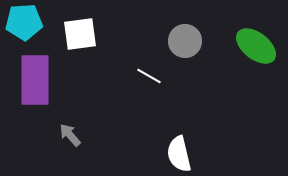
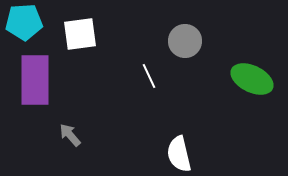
green ellipse: moved 4 px left, 33 px down; rotated 12 degrees counterclockwise
white line: rotated 35 degrees clockwise
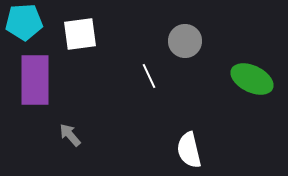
white semicircle: moved 10 px right, 4 px up
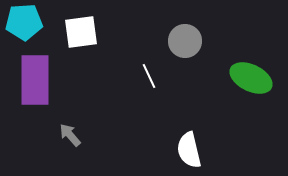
white square: moved 1 px right, 2 px up
green ellipse: moved 1 px left, 1 px up
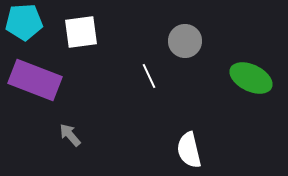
purple rectangle: rotated 69 degrees counterclockwise
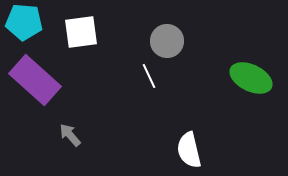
cyan pentagon: rotated 9 degrees clockwise
gray circle: moved 18 px left
purple rectangle: rotated 21 degrees clockwise
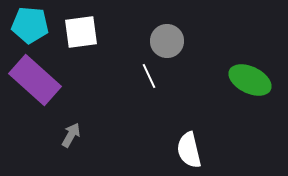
cyan pentagon: moved 6 px right, 3 px down
green ellipse: moved 1 px left, 2 px down
gray arrow: moved 1 px right; rotated 70 degrees clockwise
